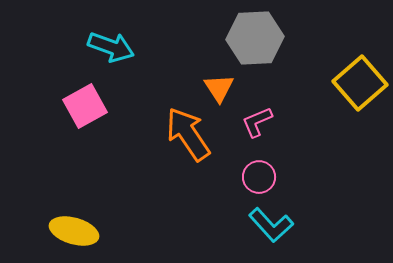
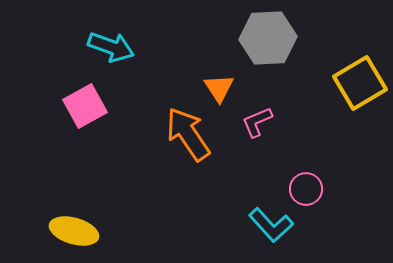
gray hexagon: moved 13 px right
yellow square: rotated 10 degrees clockwise
pink circle: moved 47 px right, 12 px down
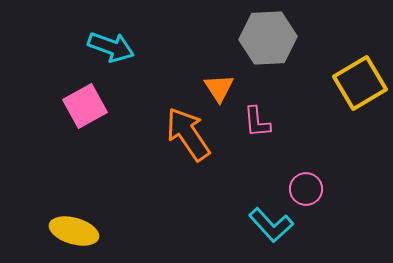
pink L-shape: rotated 72 degrees counterclockwise
